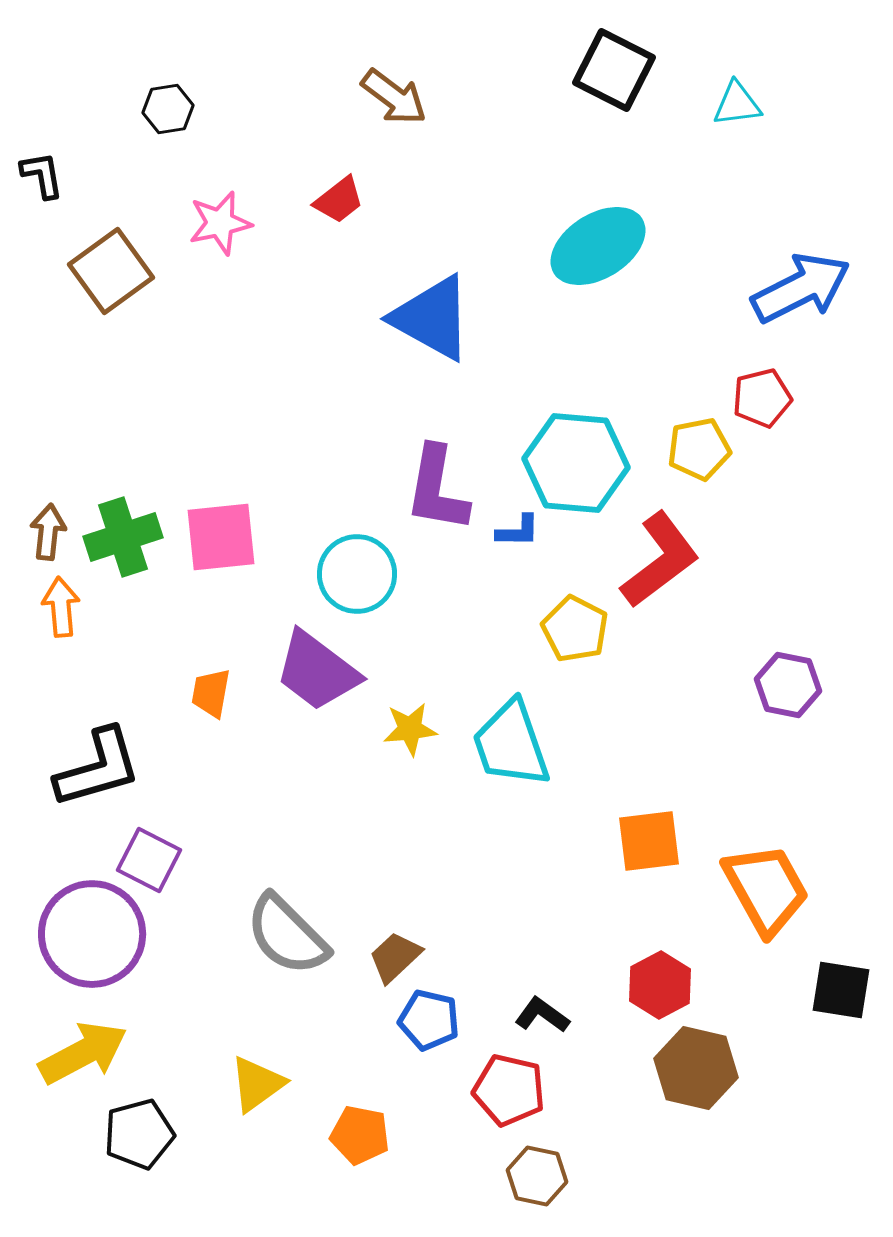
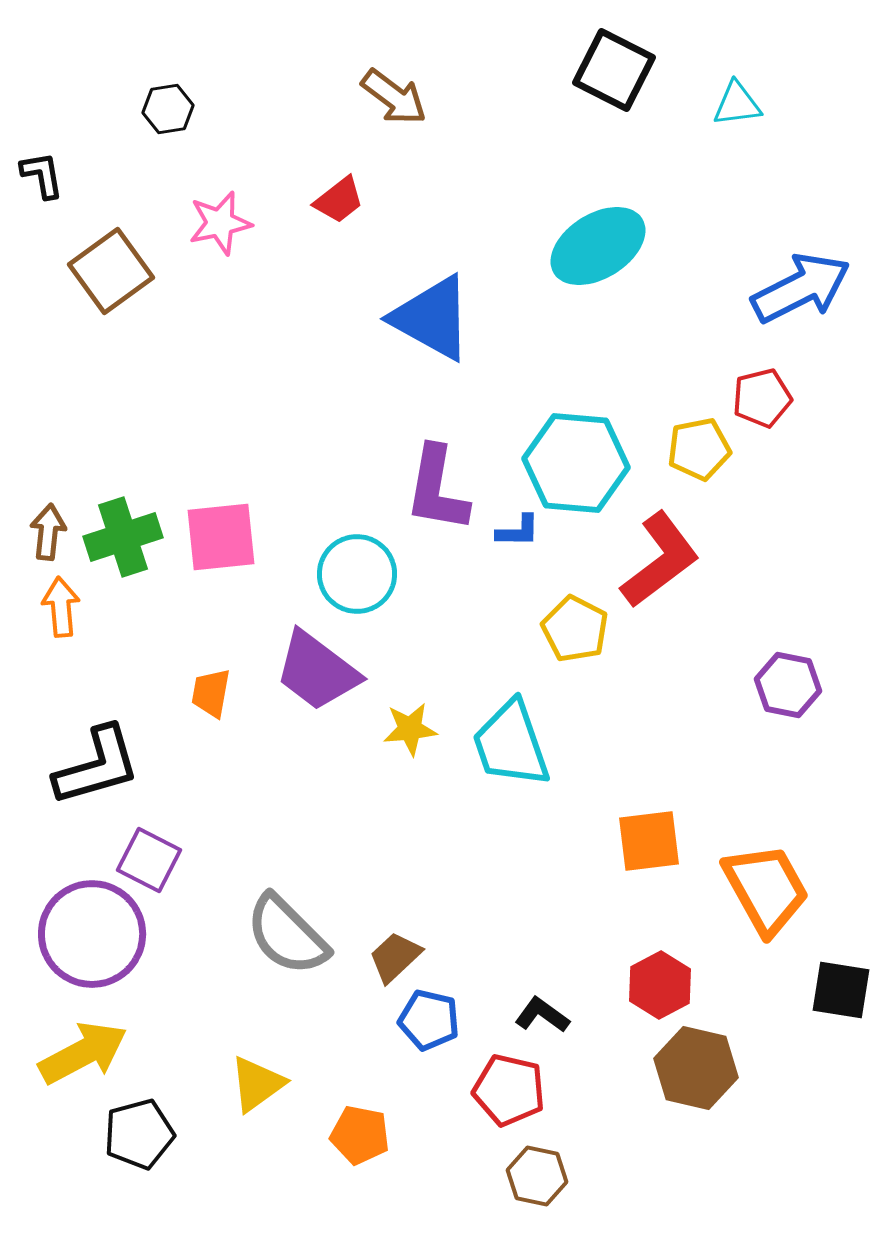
black L-shape at (98, 768): moved 1 px left, 2 px up
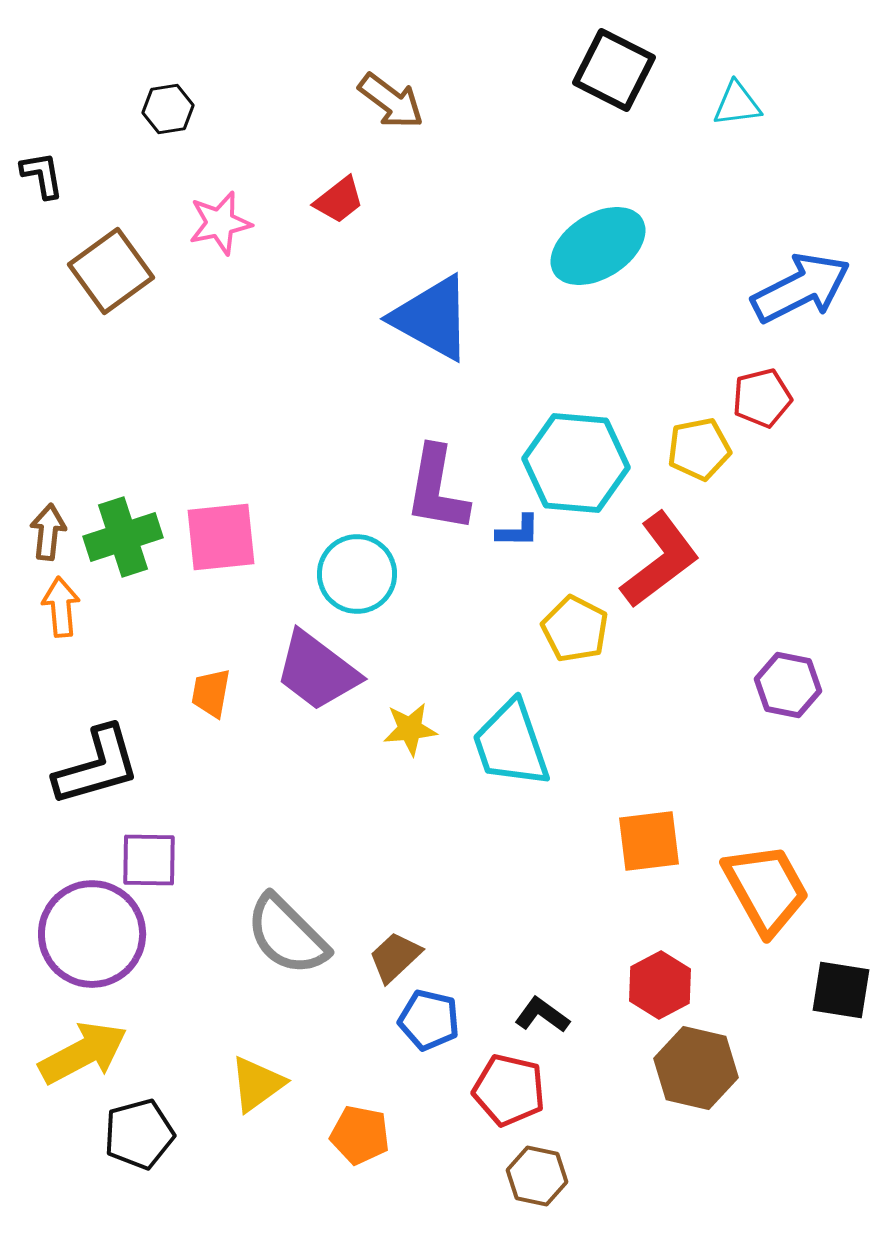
brown arrow at (394, 97): moved 3 px left, 4 px down
purple square at (149, 860): rotated 26 degrees counterclockwise
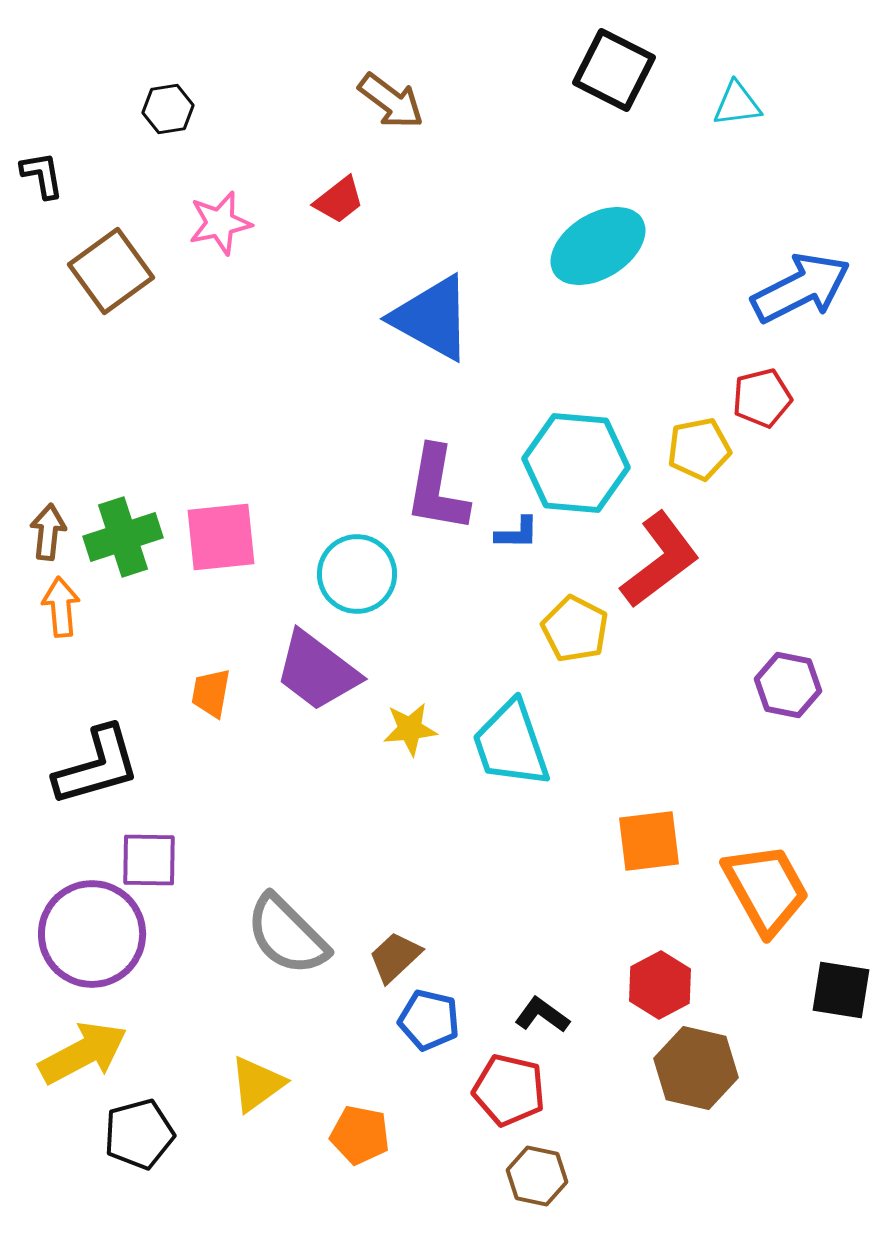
blue L-shape at (518, 531): moved 1 px left, 2 px down
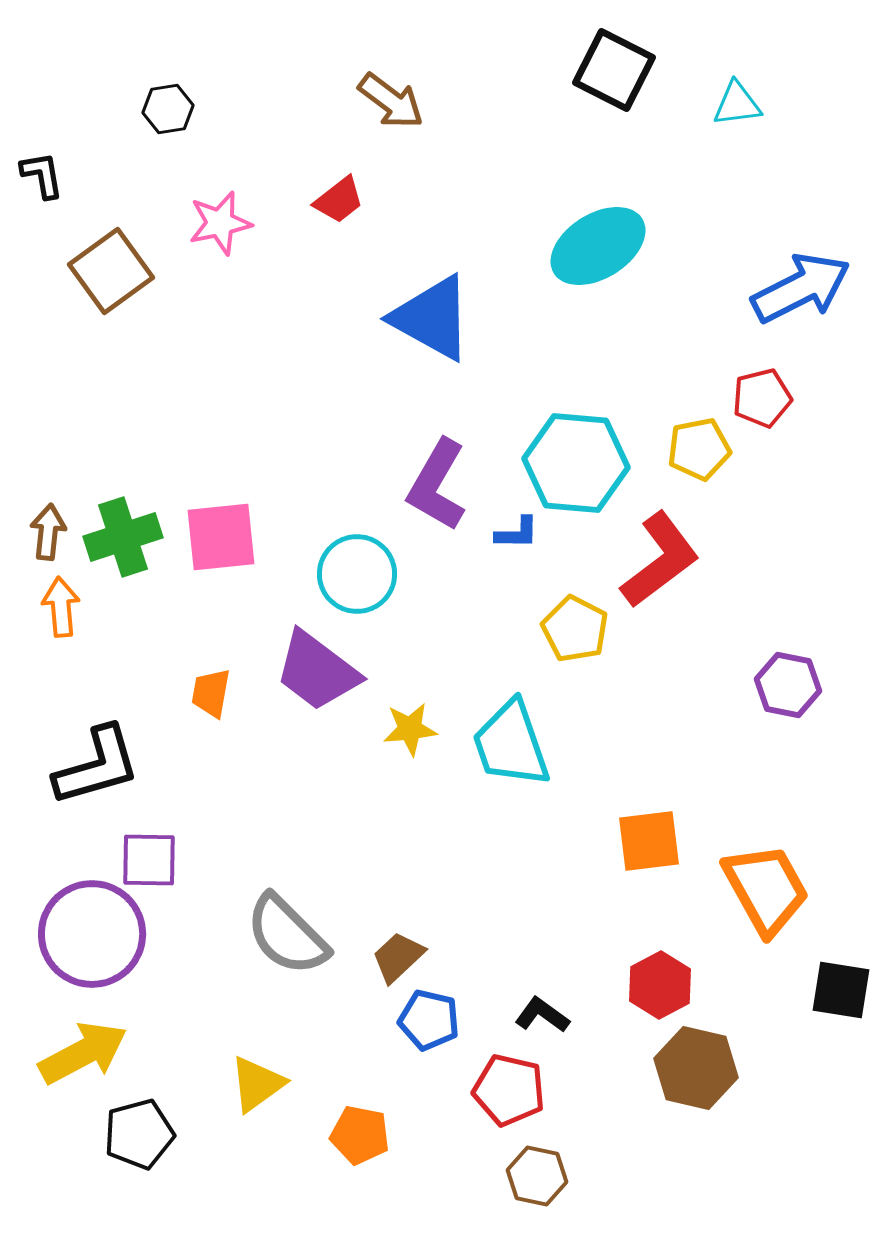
purple L-shape at (437, 489): moved 4 px up; rotated 20 degrees clockwise
brown trapezoid at (395, 957): moved 3 px right
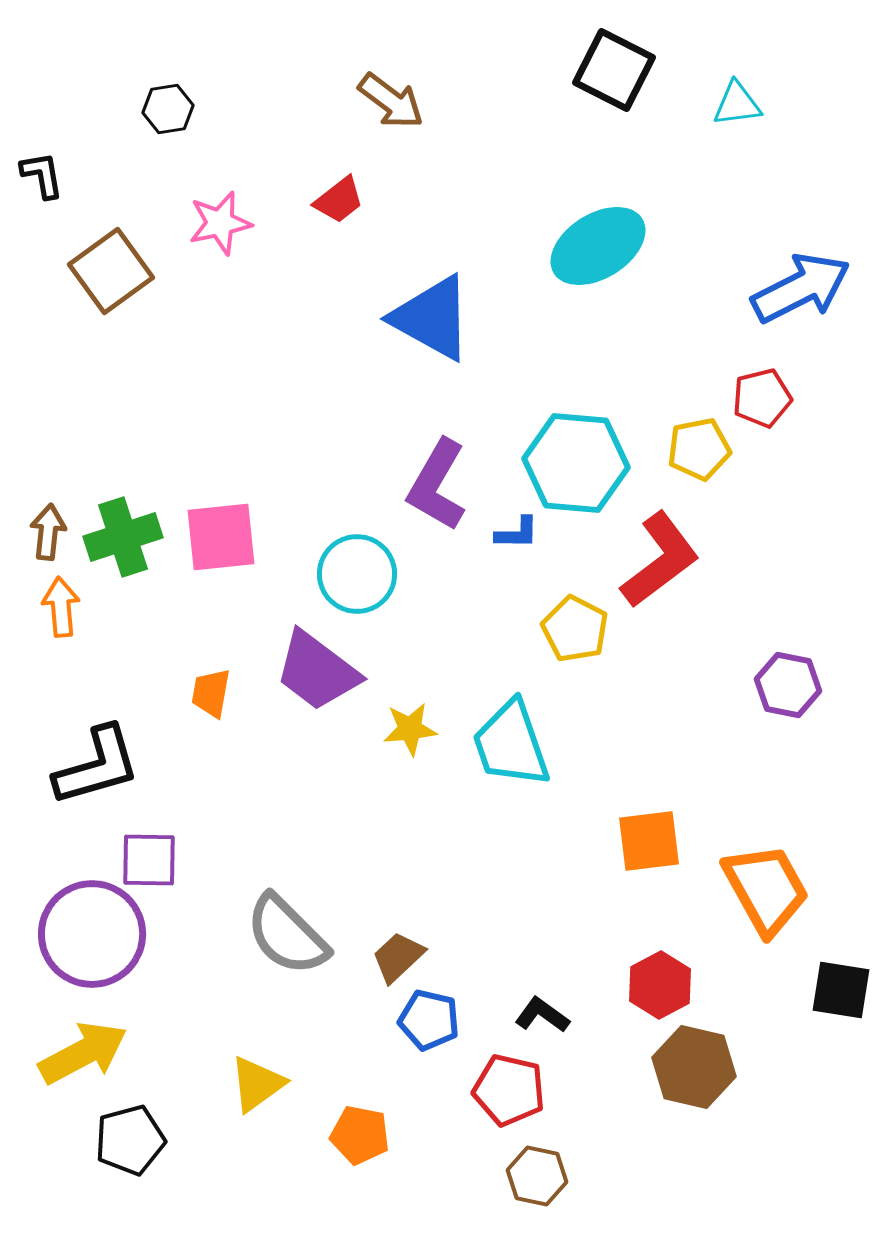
brown hexagon at (696, 1068): moved 2 px left, 1 px up
black pentagon at (139, 1134): moved 9 px left, 6 px down
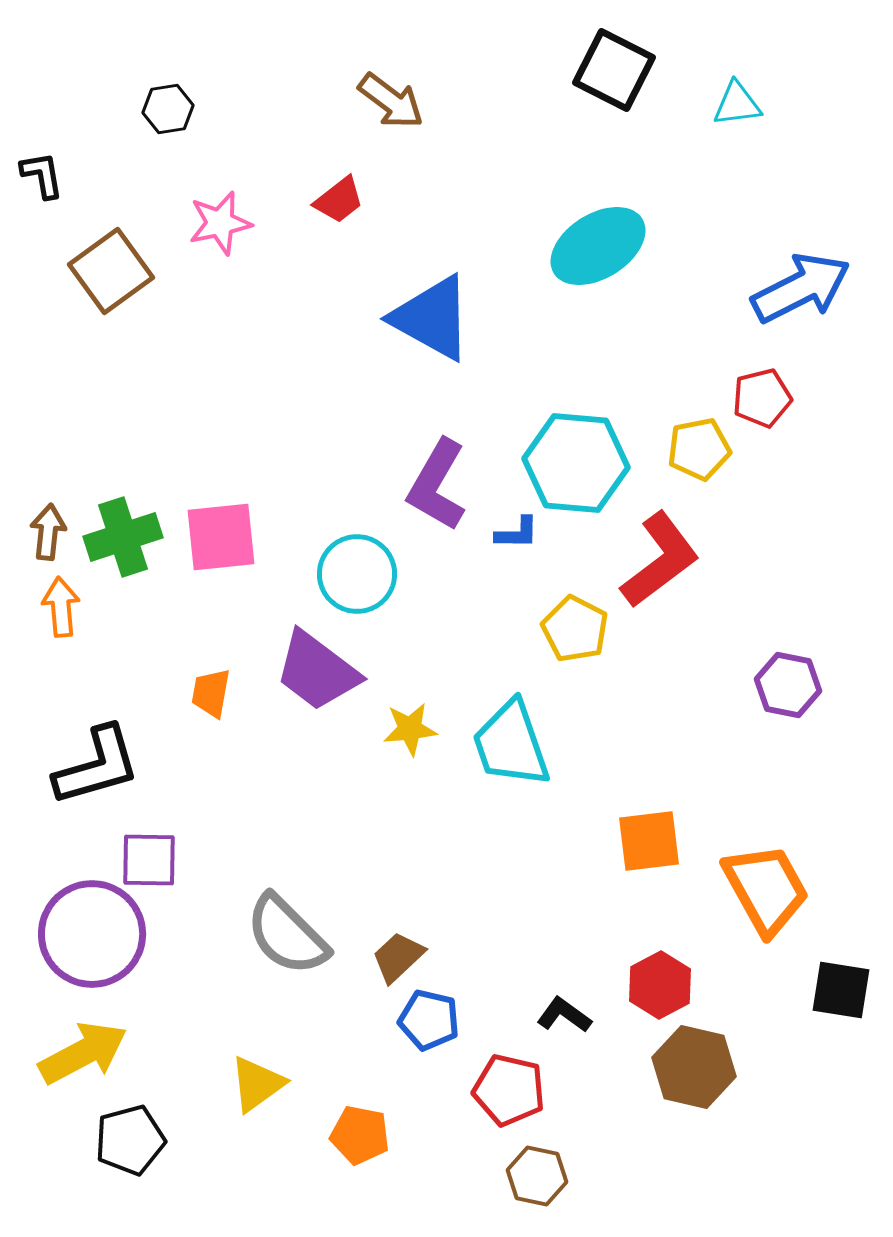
black L-shape at (542, 1015): moved 22 px right
